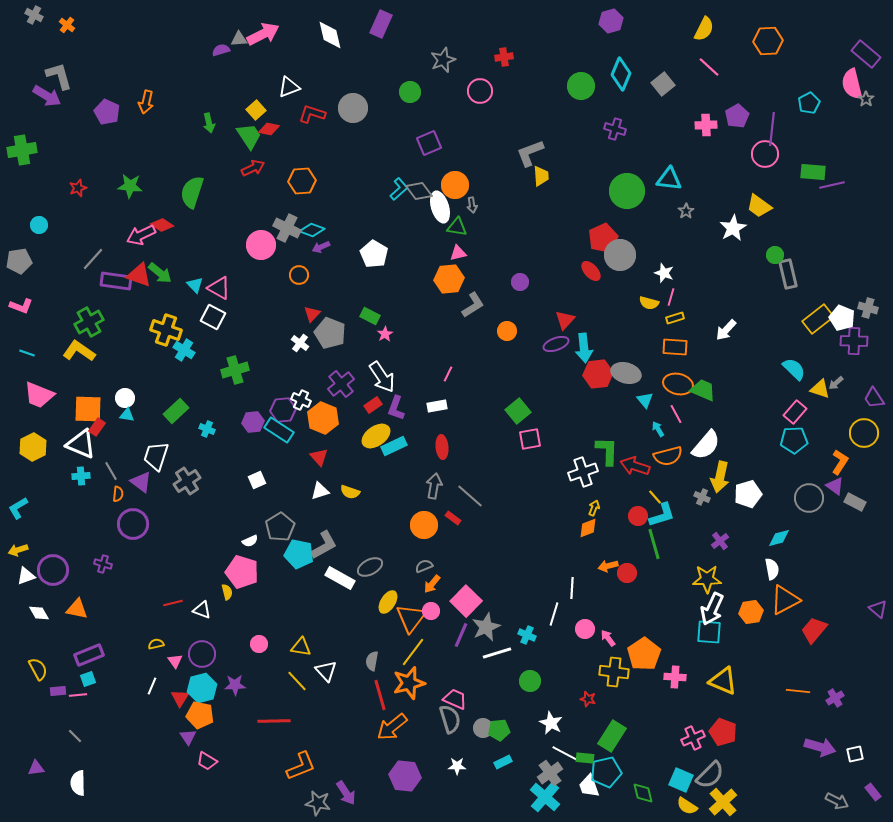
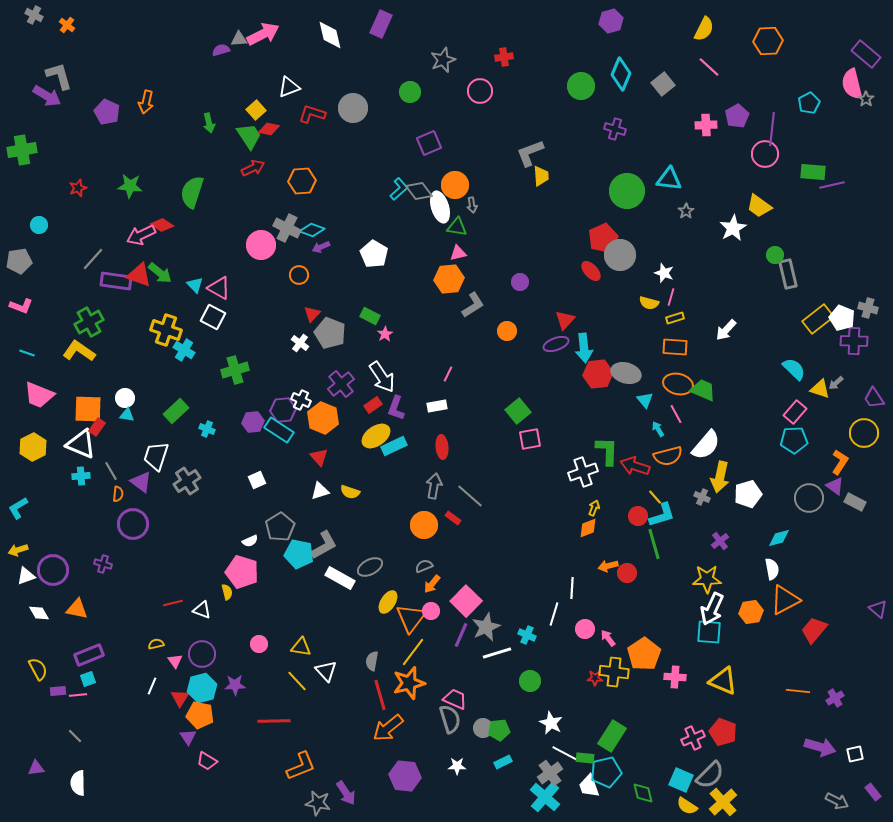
red star at (588, 699): moved 7 px right, 21 px up; rotated 14 degrees counterclockwise
orange arrow at (392, 727): moved 4 px left, 1 px down
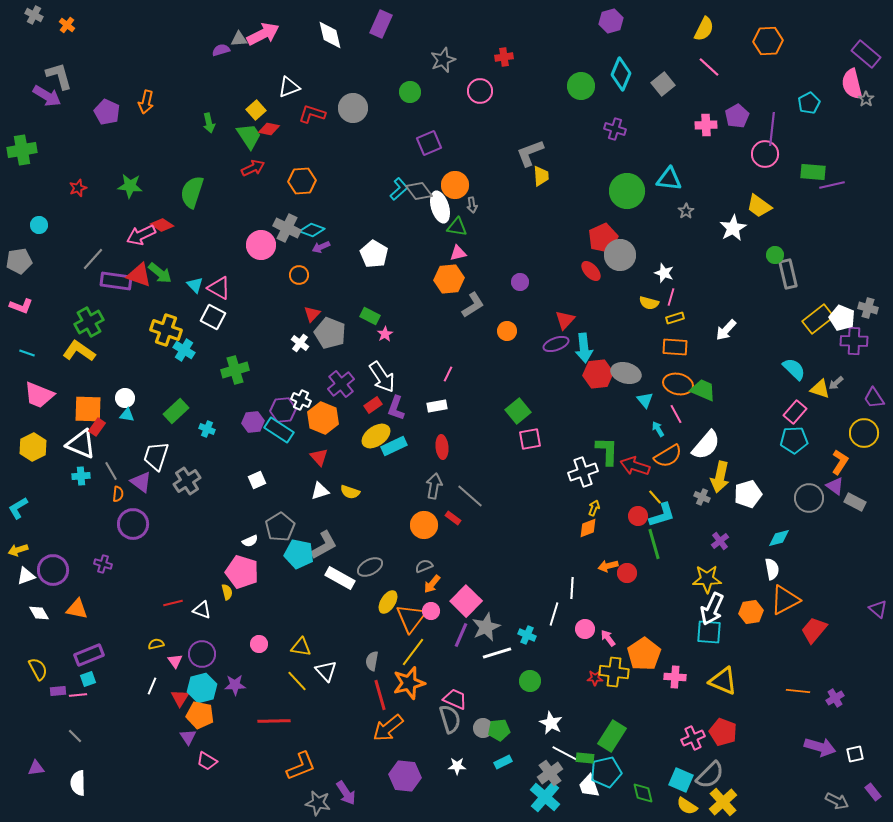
orange semicircle at (668, 456): rotated 16 degrees counterclockwise
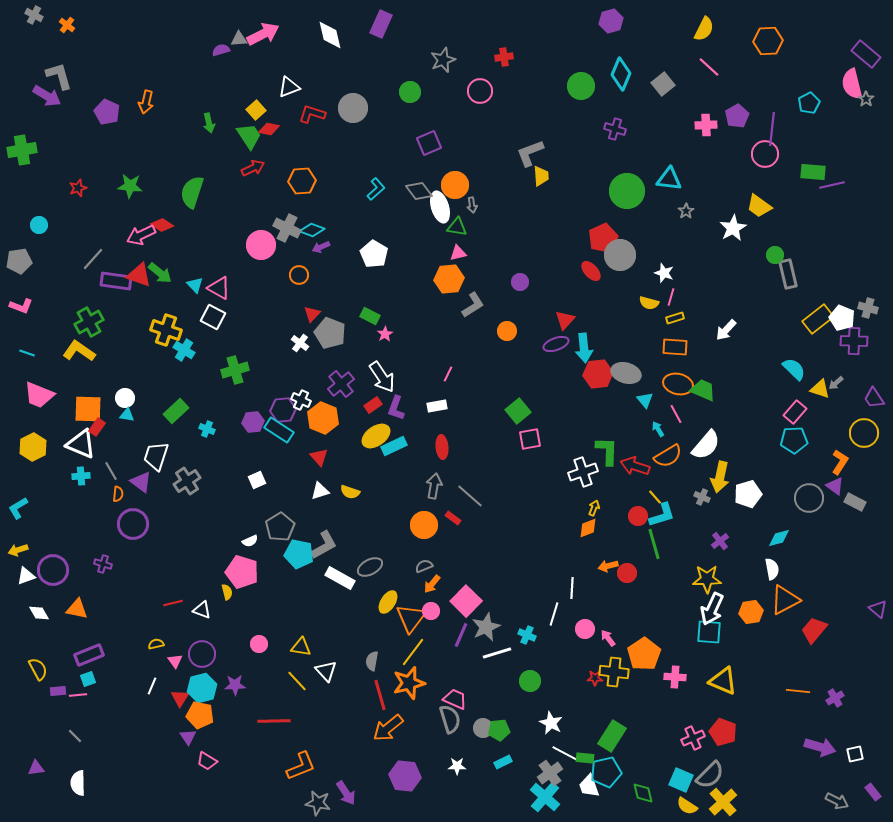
cyan L-shape at (399, 189): moved 23 px left
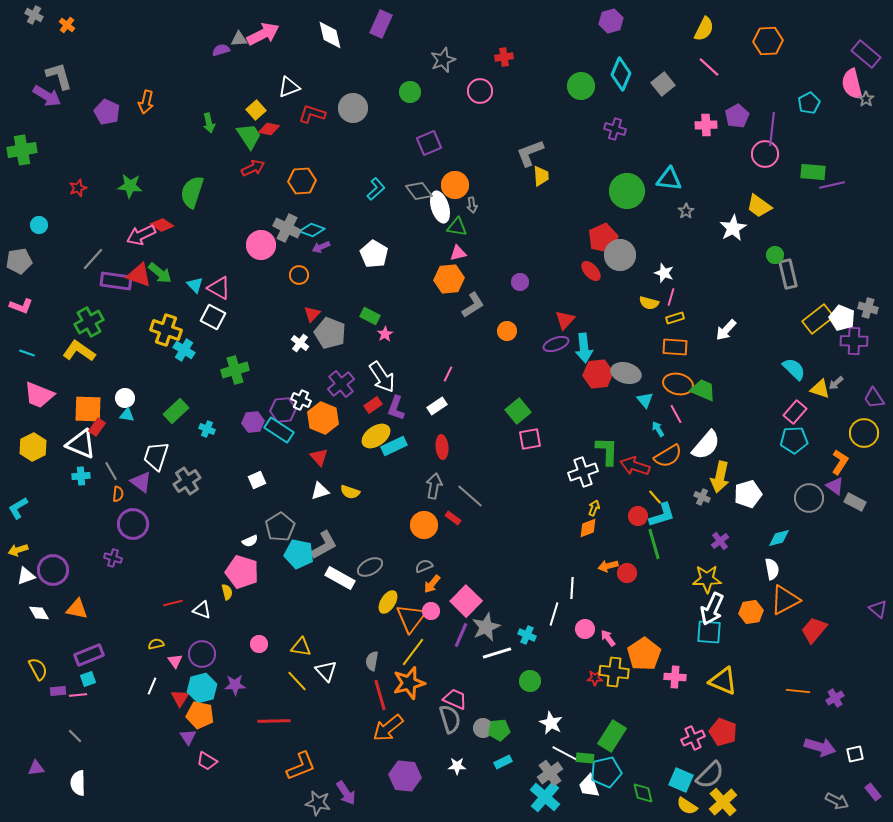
white rectangle at (437, 406): rotated 24 degrees counterclockwise
purple cross at (103, 564): moved 10 px right, 6 px up
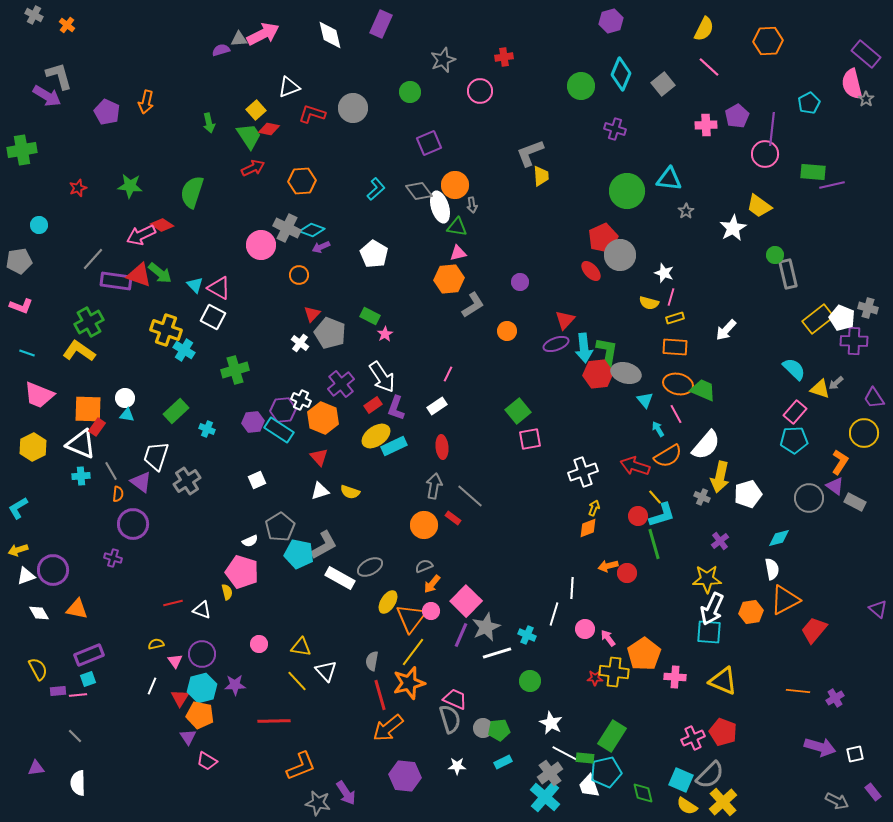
green L-shape at (607, 451): moved 99 px up; rotated 8 degrees clockwise
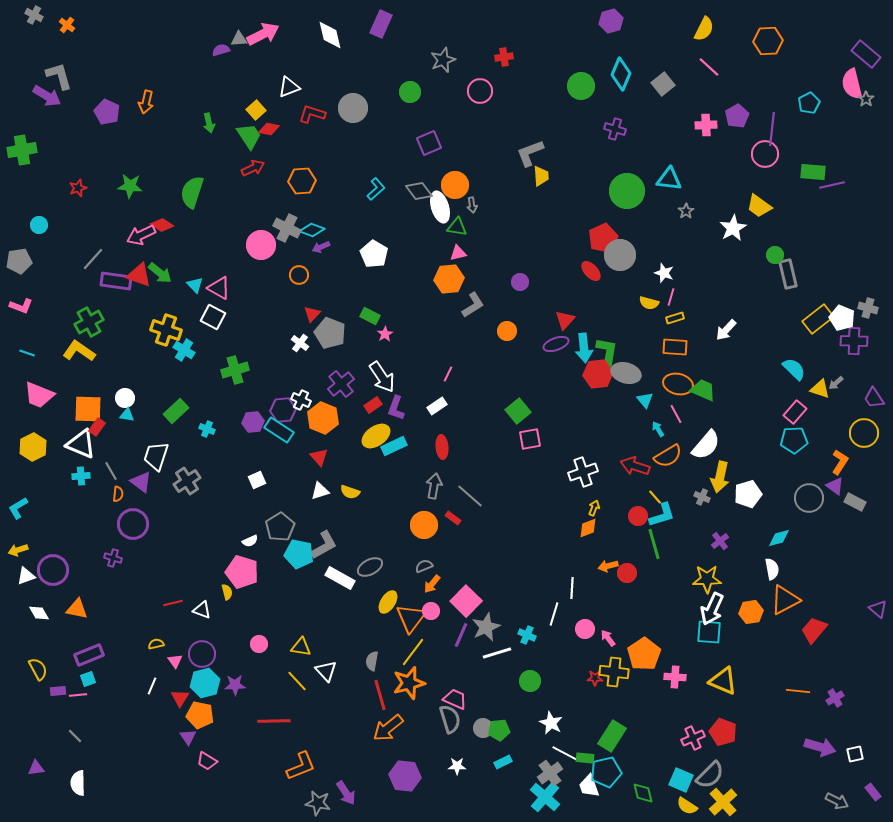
cyan hexagon at (202, 688): moved 3 px right, 5 px up
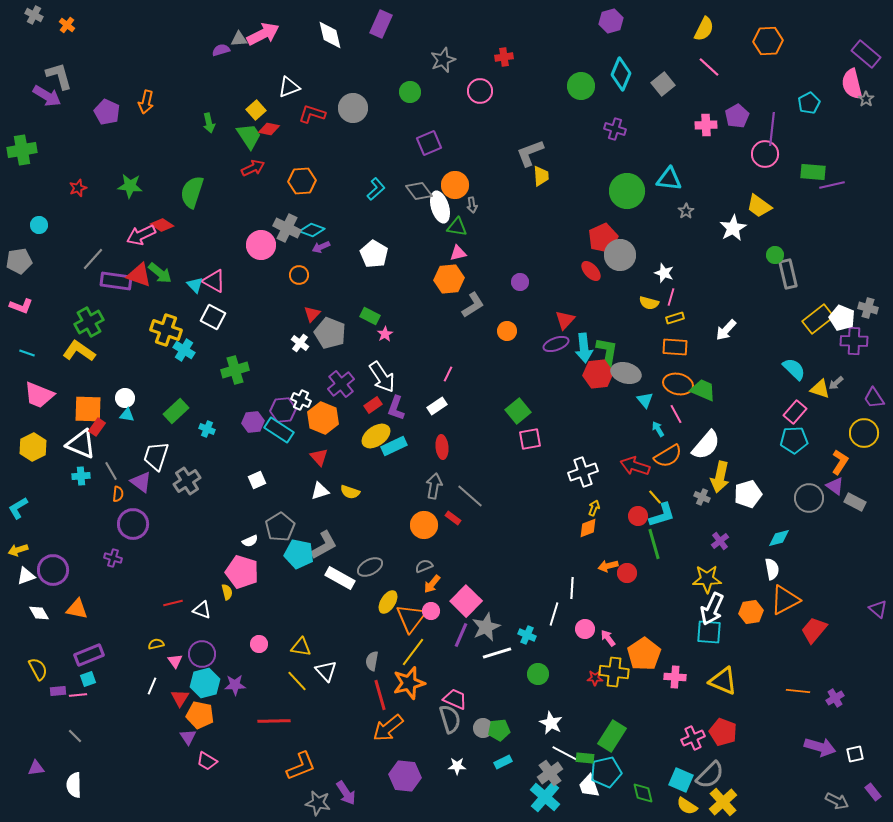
pink triangle at (219, 288): moved 5 px left, 7 px up
green circle at (530, 681): moved 8 px right, 7 px up
white semicircle at (78, 783): moved 4 px left, 2 px down
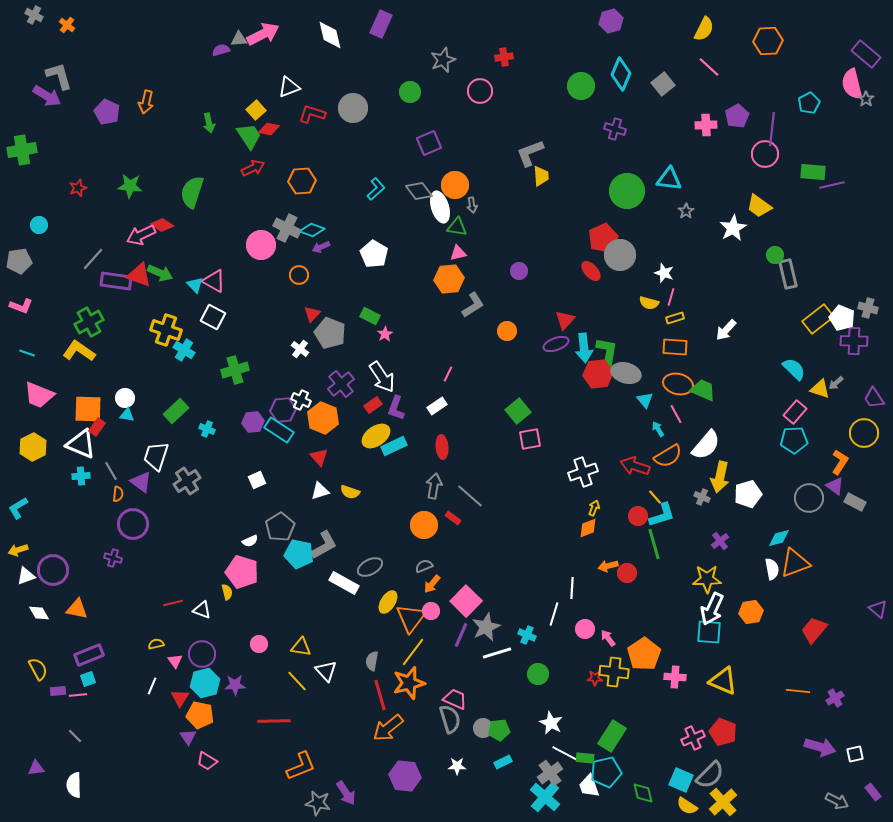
green arrow at (160, 273): rotated 15 degrees counterclockwise
purple circle at (520, 282): moved 1 px left, 11 px up
white cross at (300, 343): moved 6 px down
white rectangle at (340, 578): moved 4 px right, 5 px down
orange triangle at (785, 600): moved 10 px right, 37 px up; rotated 8 degrees clockwise
